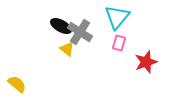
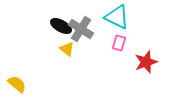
cyan triangle: rotated 44 degrees counterclockwise
gray cross: moved 1 px right, 3 px up
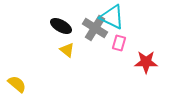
cyan triangle: moved 5 px left
gray cross: moved 14 px right, 1 px up
yellow triangle: moved 1 px down
red star: rotated 20 degrees clockwise
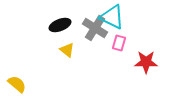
black ellipse: moved 1 px left, 1 px up; rotated 50 degrees counterclockwise
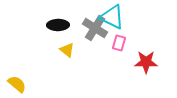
black ellipse: moved 2 px left; rotated 20 degrees clockwise
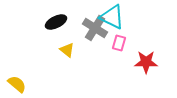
black ellipse: moved 2 px left, 3 px up; rotated 25 degrees counterclockwise
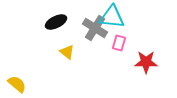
cyan triangle: rotated 20 degrees counterclockwise
yellow triangle: moved 2 px down
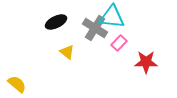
pink rectangle: rotated 28 degrees clockwise
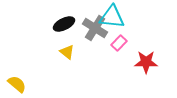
black ellipse: moved 8 px right, 2 px down
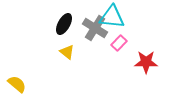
black ellipse: rotated 35 degrees counterclockwise
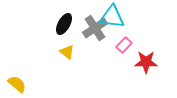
gray cross: rotated 25 degrees clockwise
pink rectangle: moved 5 px right, 2 px down
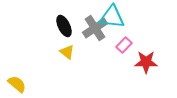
black ellipse: moved 2 px down; rotated 55 degrees counterclockwise
